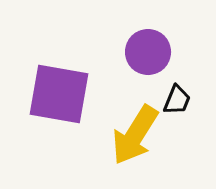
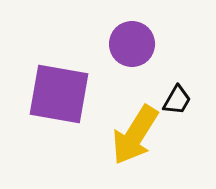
purple circle: moved 16 px left, 8 px up
black trapezoid: rotated 8 degrees clockwise
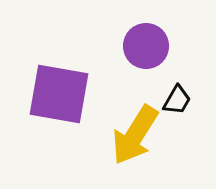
purple circle: moved 14 px right, 2 px down
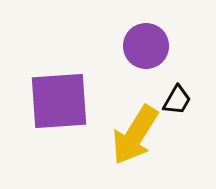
purple square: moved 7 px down; rotated 14 degrees counterclockwise
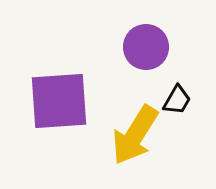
purple circle: moved 1 px down
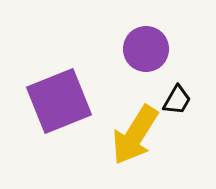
purple circle: moved 2 px down
purple square: rotated 18 degrees counterclockwise
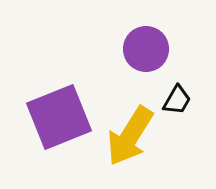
purple square: moved 16 px down
yellow arrow: moved 5 px left, 1 px down
